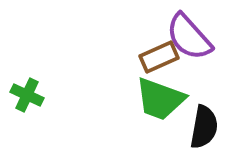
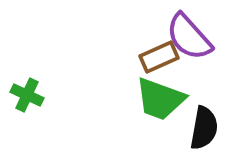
black semicircle: moved 1 px down
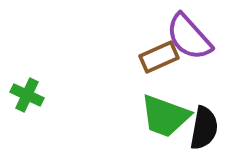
green trapezoid: moved 5 px right, 17 px down
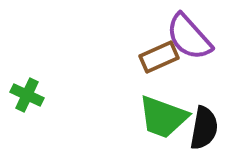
green trapezoid: moved 2 px left, 1 px down
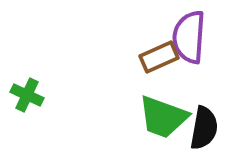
purple semicircle: rotated 46 degrees clockwise
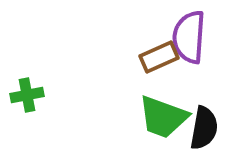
green cross: rotated 36 degrees counterclockwise
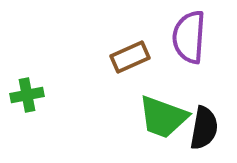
brown rectangle: moved 29 px left
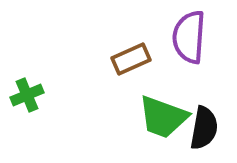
brown rectangle: moved 1 px right, 2 px down
green cross: rotated 12 degrees counterclockwise
